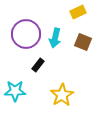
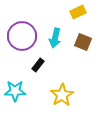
purple circle: moved 4 px left, 2 px down
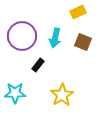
cyan star: moved 2 px down
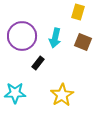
yellow rectangle: rotated 49 degrees counterclockwise
black rectangle: moved 2 px up
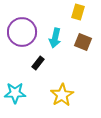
purple circle: moved 4 px up
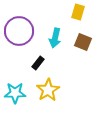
purple circle: moved 3 px left, 1 px up
yellow star: moved 14 px left, 5 px up
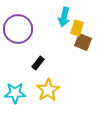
yellow rectangle: moved 1 px left, 16 px down
purple circle: moved 1 px left, 2 px up
cyan arrow: moved 9 px right, 21 px up
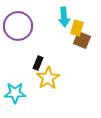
cyan arrow: rotated 18 degrees counterclockwise
purple circle: moved 3 px up
brown square: moved 1 px left, 2 px up
black rectangle: rotated 16 degrees counterclockwise
yellow star: moved 12 px up
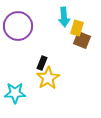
black rectangle: moved 4 px right
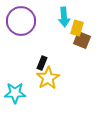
purple circle: moved 3 px right, 5 px up
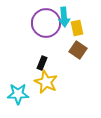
purple circle: moved 25 px right, 2 px down
yellow rectangle: rotated 28 degrees counterclockwise
brown square: moved 4 px left, 10 px down; rotated 12 degrees clockwise
yellow star: moved 2 px left, 4 px down; rotated 15 degrees counterclockwise
cyan star: moved 3 px right, 1 px down
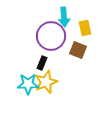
purple circle: moved 5 px right, 13 px down
yellow rectangle: moved 8 px right
brown square: rotated 12 degrees counterclockwise
yellow star: rotated 25 degrees clockwise
cyan star: moved 10 px right, 10 px up
